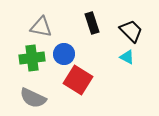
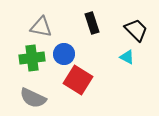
black trapezoid: moved 5 px right, 1 px up
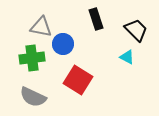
black rectangle: moved 4 px right, 4 px up
blue circle: moved 1 px left, 10 px up
gray semicircle: moved 1 px up
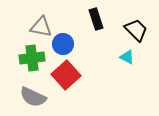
red square: moved 12 px left, 5 px up; rotated 16 degrees clockwise
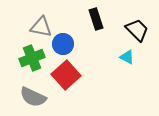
black trapezoid: moved 1 px right
green cross: rotated 15 degrees counterclockwise
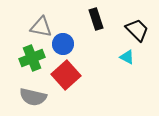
gray semicircle: rotated 12 degrees counterclockwise
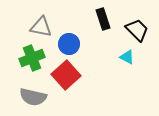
black rectangle: moved 7 px right
blue circle: moved 6 px right
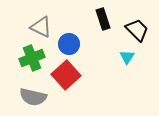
gray triangle: rotated 15 degrees clockwise
cyan triangle: rotated 35 degrees clockwise
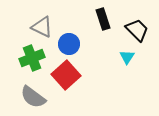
gray triangle: moved 1 px right
gray semicircle: rotated 24 degrees clockwise
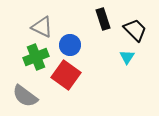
black trapezoid: moved 2 px left
blue circle: moved 1 px right, 1 px down
green cross: moved 4 px right, 1 px up
red square: rotated 12 degrees counterclockwise
gray semicircle: moved 8 px left, 1 px up
